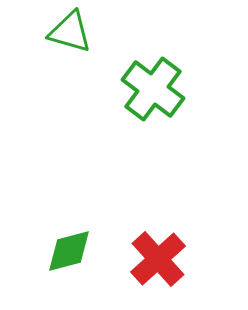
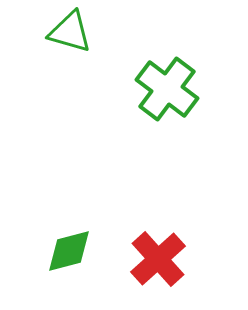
green cross: moved 14 px right
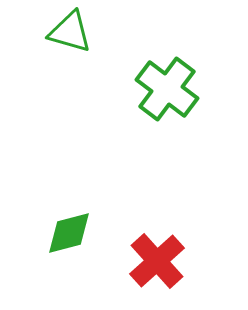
green diamond: moved 18 px up
red cross: moved 1 px left, 2 px down
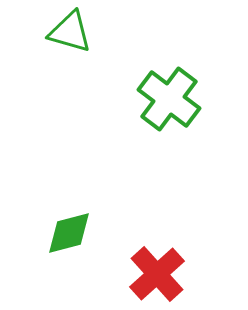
green cross: moved 2 px right, 10 px down
red cross: moved 13 px down
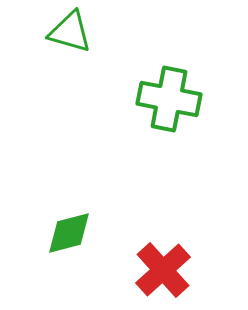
green cross: rotated 26 degrees counterclockwise
red cross: moved 6 px right, 4 px up
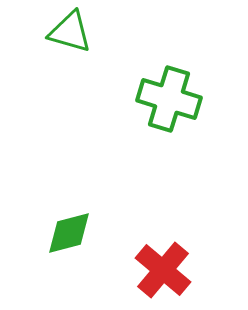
green cross: rotated 6 degrees clockwise
red cross: rotated 8 degrees counterclockwise
